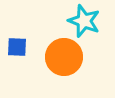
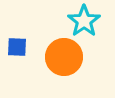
cyan star: rotated 16 degrees clockwise
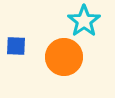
blue square: moved 1 px left, 1 px up
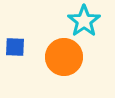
blue square: moved 1 px left, 1 px down
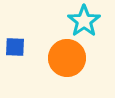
orange circle: moved 3 px right, 1 px down
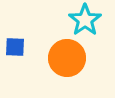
cyan star: moved 1 px right, 1 px up
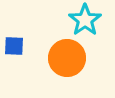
blue square: moved 1 px left, 1 px up
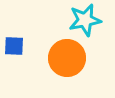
cyan star: rotated 24 degrees clockwise
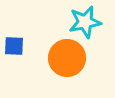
cyan star: moved 2 px down
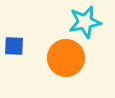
orange circle: moved 1 px left
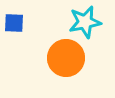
blue square: moved 23 px up
